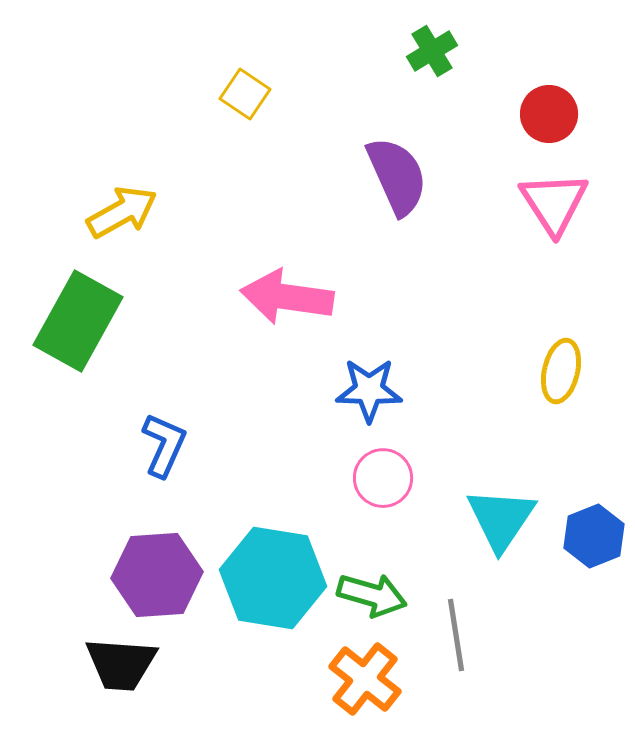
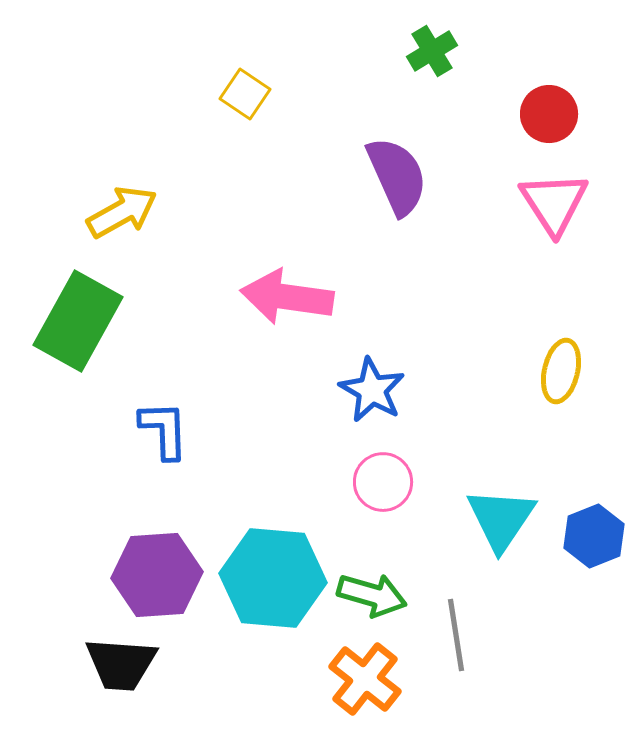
blue star: moved 3 px right; rotated 28 degrees clockwise
blue L-shape: moved 15 px up; rotated 26 degrees counterclockwise
pink circle: moved 4 px down
cyan hexagon: rotated 4 degrees counterclockwise
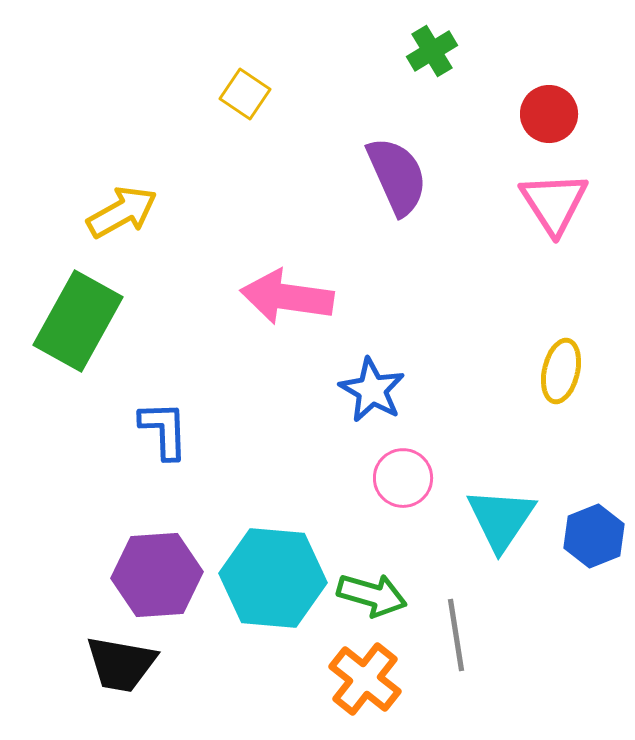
pink circle: moved 20 px right, 4 px up
black trapezoid: rotated 6 degrees clockwise
